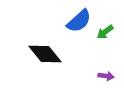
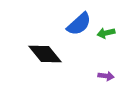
blue semicircle: moved 3 px down
green arrow: moved 1 px right, 1 px down; rotated 24 degrees clockwise
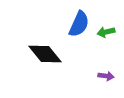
blue semicircle: rotated 24 degrees counterclockwise
green arrow: moved 1 px up
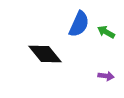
green arrow: rotated 42 degrees clockwise
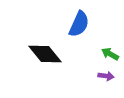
green arrow: moved 4 px right, 22 px down
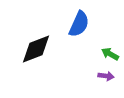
black diamond: moved 9 px left, 5 px up; rotated 72 degrees counterclockwise
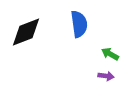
blue semicircle: rotated 32 degrees counterclockwise
black diamond: moved 10 px left, 17 px up
